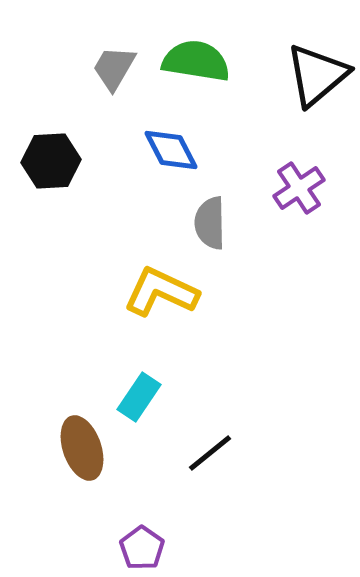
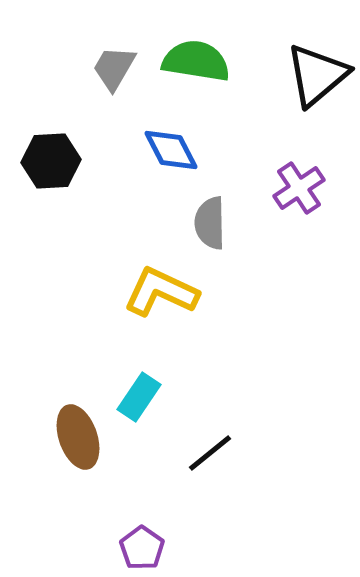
brown ellipse: moved 4 px left, 11 px up
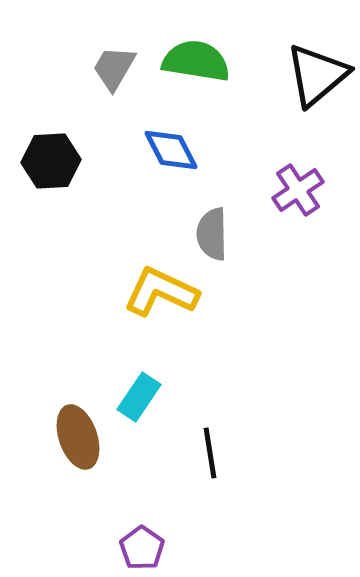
purple cross: moved 1 px left, 2 px down
gray semicircle: moved 2 px right, 11 px down
black line: rotated 60 degrees counterclockwise
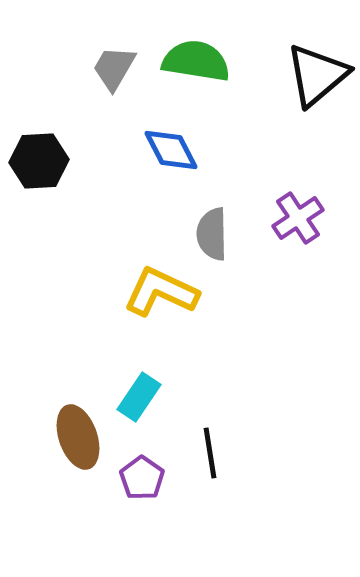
black hexagon: moved 12 px left
purple cross: moved 28 px down
purple pentagon: moved 70 px up
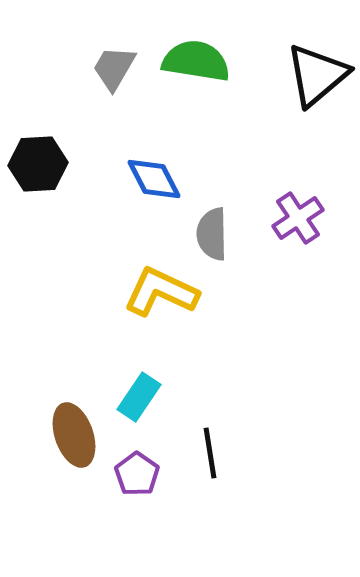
blue diamond: moved 17 px left, 29 px down
black hexagon: moved 1 px left, 3 px down
brown ellipse: moved 4 px left, 2 px up
purple pentagon: moved 5 px left, 4 px up
